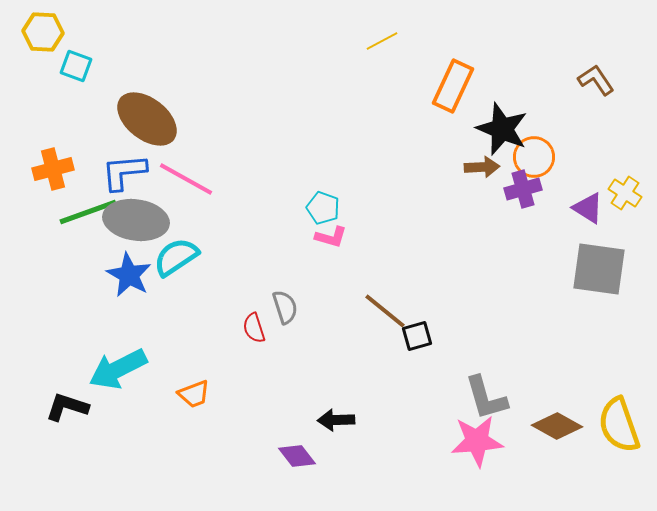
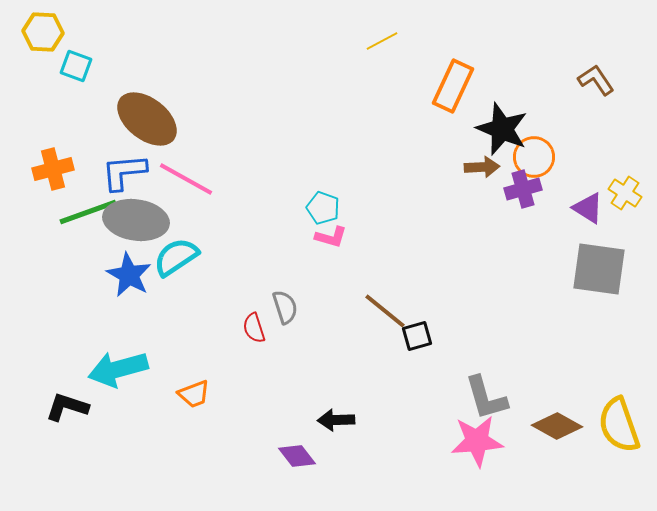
cyan arrow: rotated 12 degrees clockwise
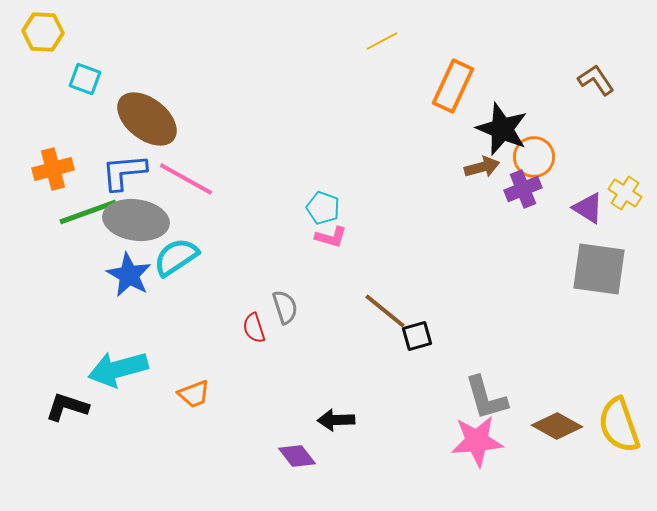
cyan square: moved 9 px right, 13 px down
brown arrow: rotated 12 degrees counterclockwise
purple cross: rotated 6 degrees counterclockwise
